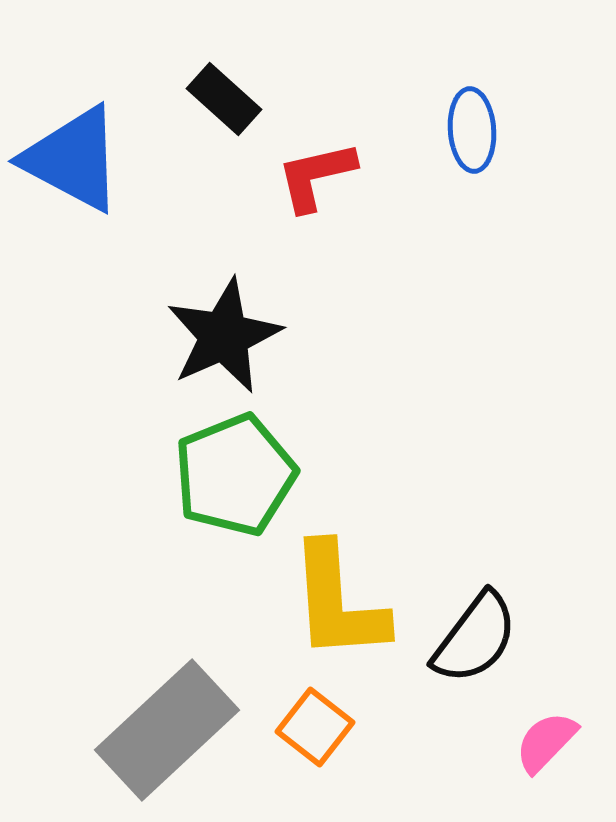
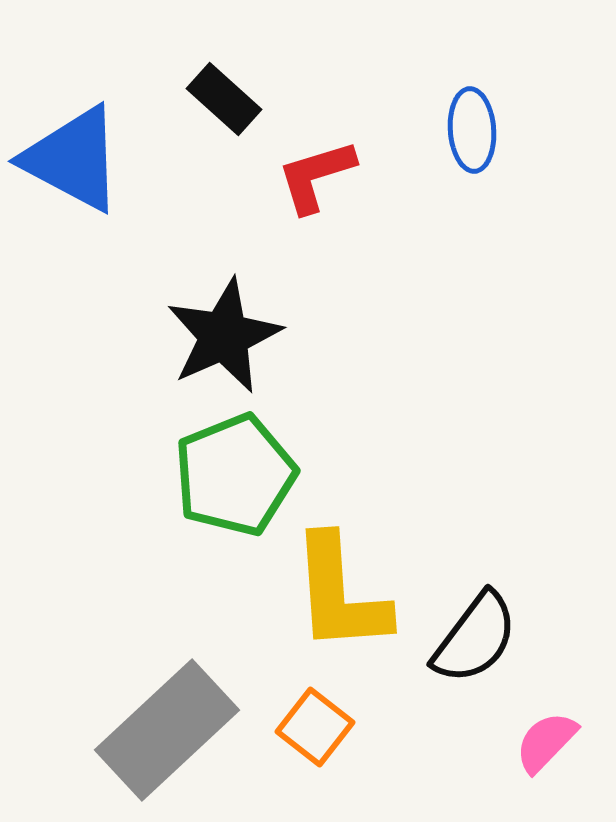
red L-shape: rotated 4 degrees counterclockwise
yellow L-shape: moved 2 px right, 8 px up
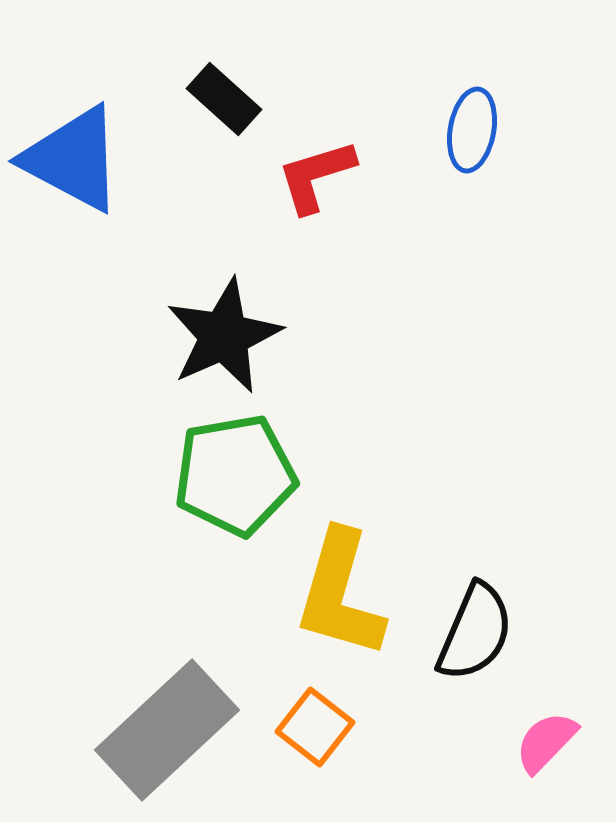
blue ellipse: rotated 14 degrees clockwise
green pentagon: rotated 12 degrees clockwise
yellow L-shape: rotated 20 degrees clockwise
black semicircle: moved 6 px up; rotated 14 degrees counterclockwise
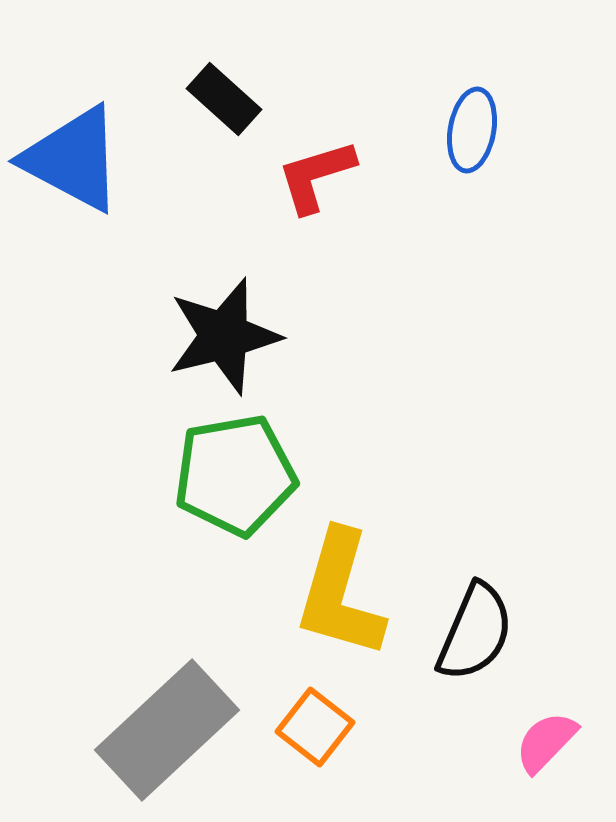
black star: rotated 10 degrees clockwise
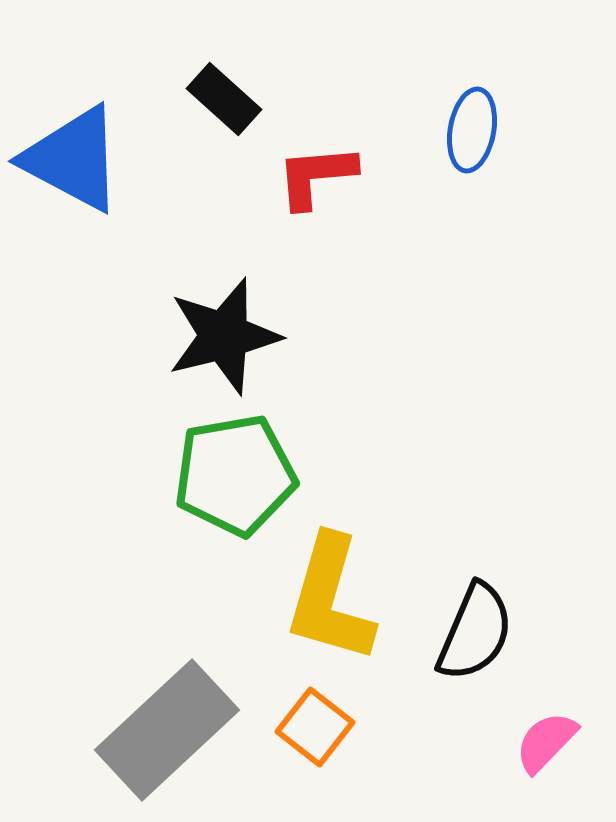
red L-shape: rotated 12 degrees clockwise
yellow L-shape: moved 10 px left, 5 px down
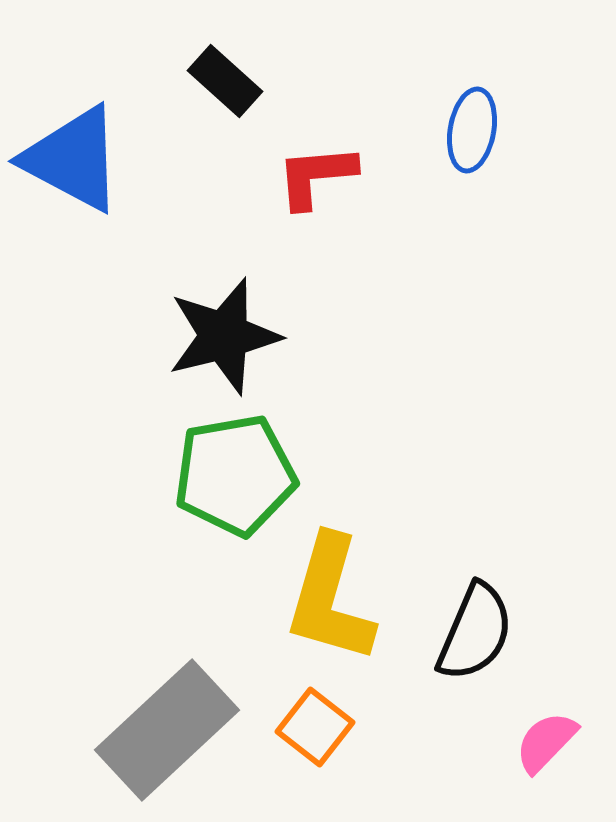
black rectangle: moved 1 px right, 18 px up
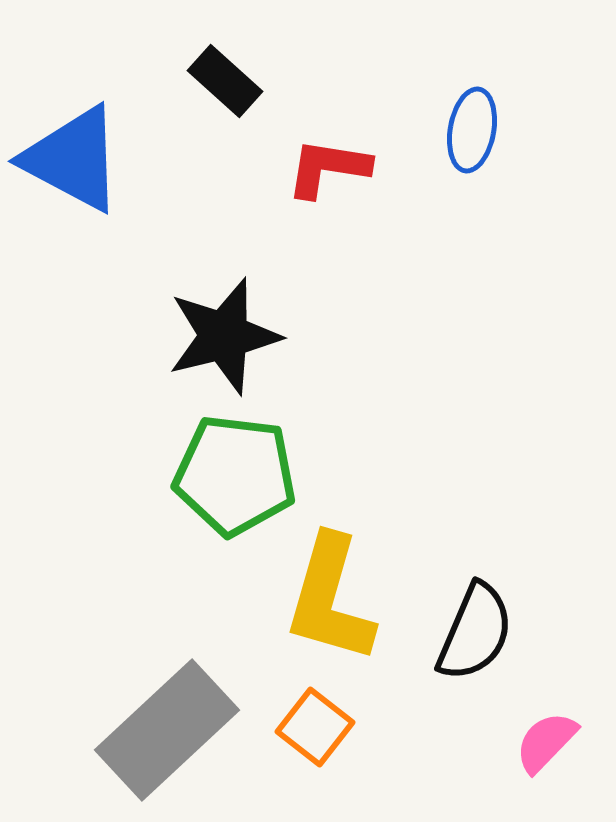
red L-shape: moved 12 px right, 8 px up; rotated 14 degrees clockwise
green pentagon: rotated 17 degrees clockwise
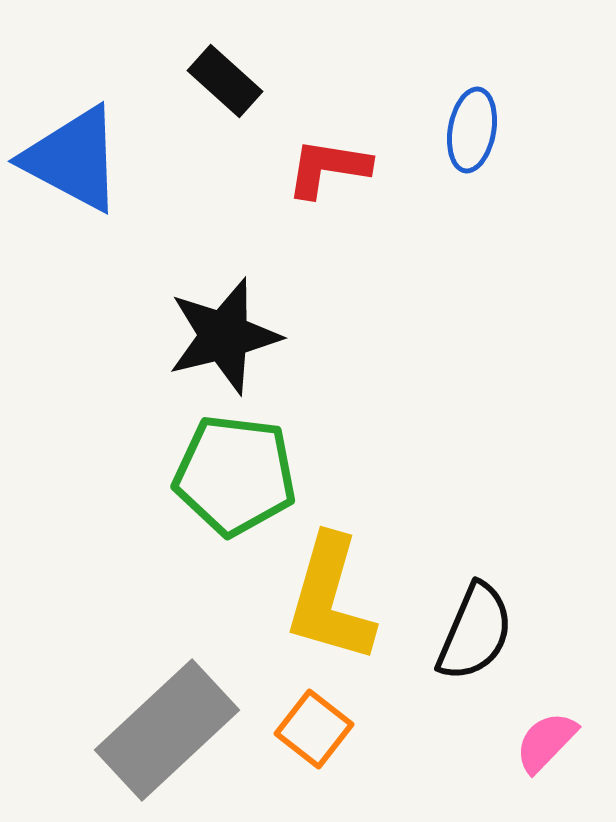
orange square: moved 1 px left, 2 px down
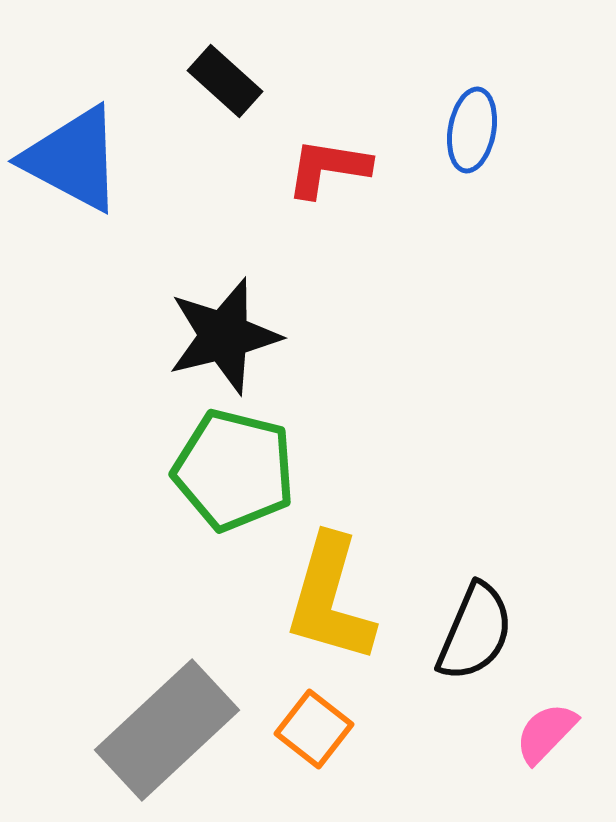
green pentagon: moved 1 px left, 5 px up; rotated 7 degrees clockwise
pink semicircle: moved 9 px up
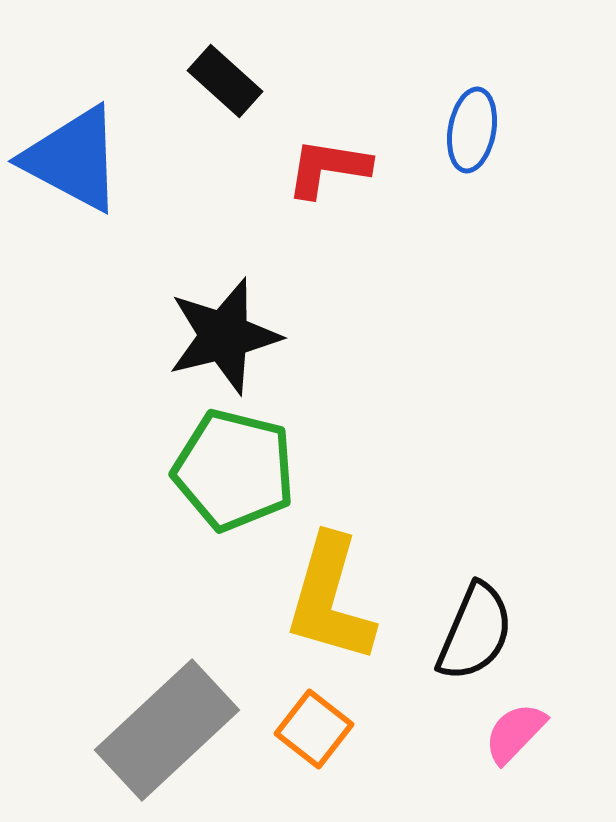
pink semicircle: moved 31 px left
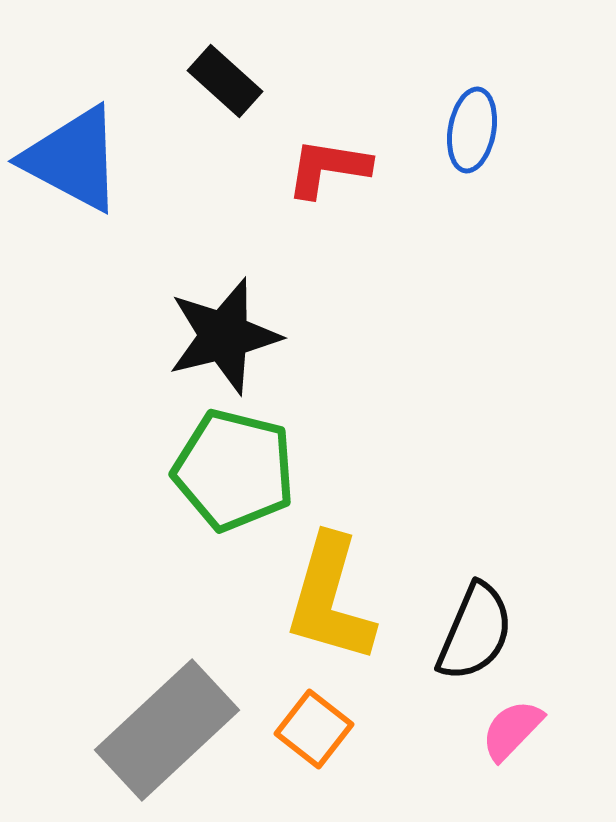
pink semicircle: moved 3 px left, 3 px up
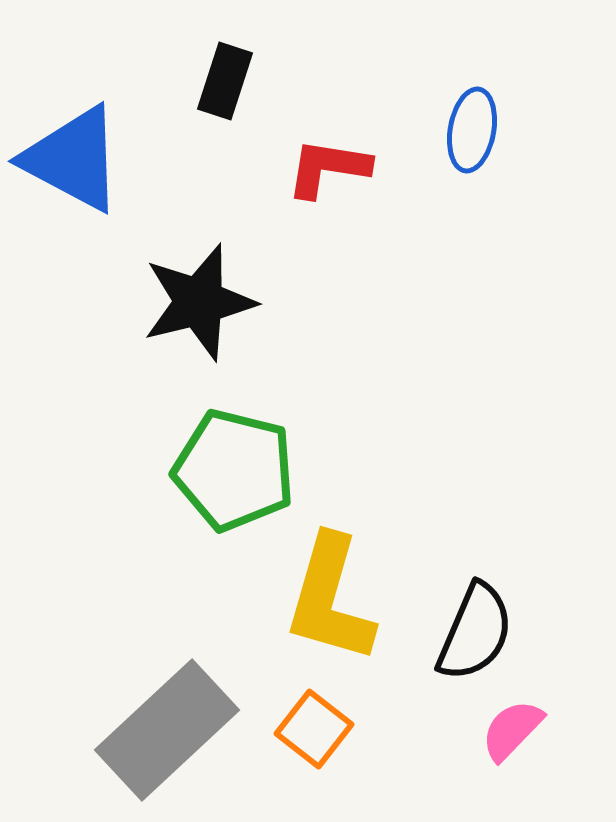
black rectangle: rotated 66 degrees clockwise
black star: moved 25 px left, 34 px up
